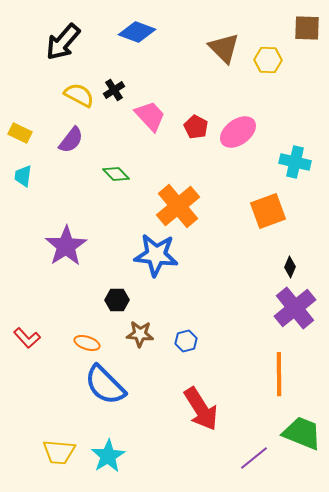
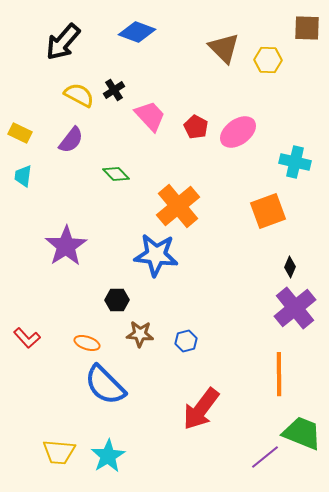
red arrow: rotated 69 degrees clockwise
purple line: moved 11 px right, 1 px up
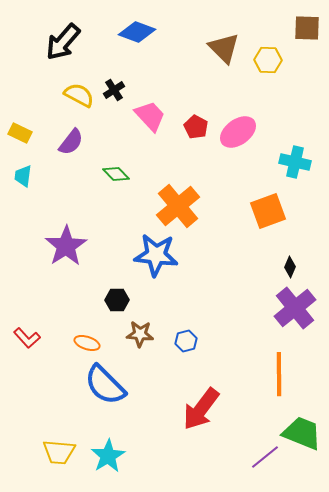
purple semicircle: moved 2 px down
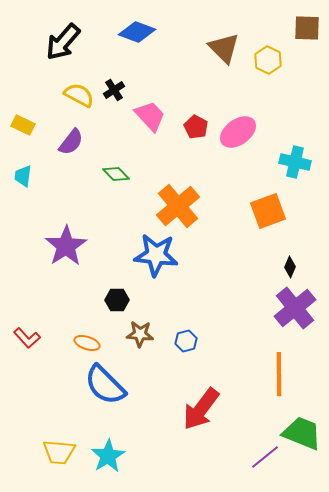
yellow hexagon: rotated 24 degrees clockwise
yellow rectangle: moved 3 px right, 8 px up
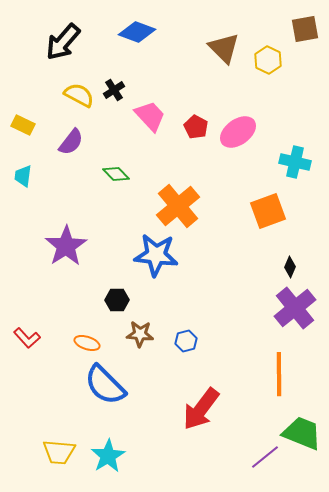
brown square: moved 2 px left, 1 px down; rotated 12 degrees counterclockwise
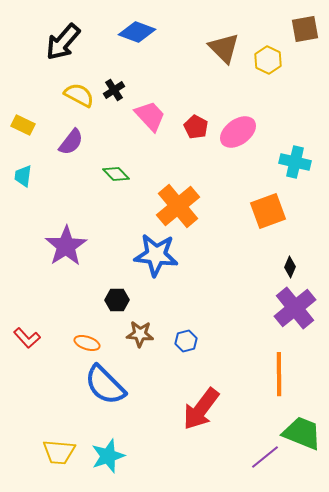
cyan star: rotated 12 degrees clockwise
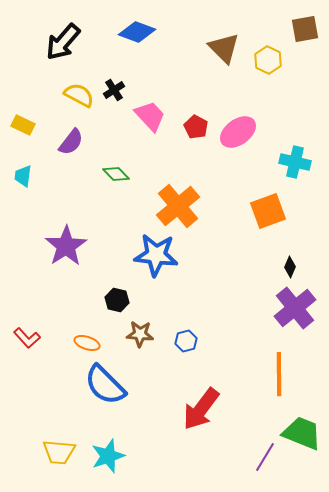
black hexagon: rotated 15 degrees clockwise
purple line: rotated 20 degrees counterclockwise
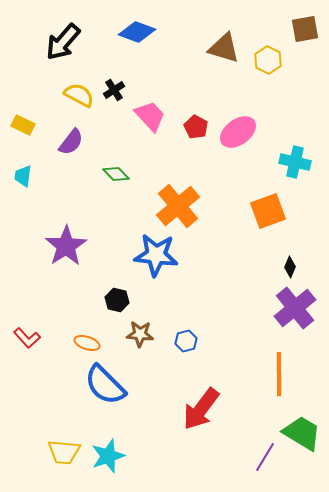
brown triangle: rotated 28 degrees counterclockwise
green trapezoid: rotated 9 degrees clockwise
yellow trapezoid: moved 5 px right
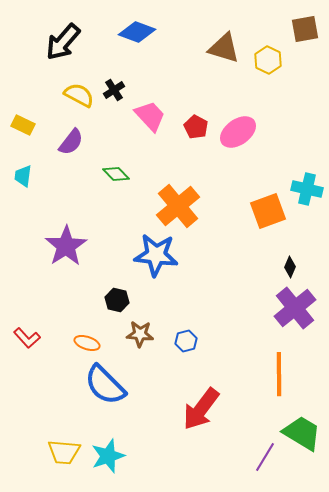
cyan cross: moved 12 px right, 27 px down
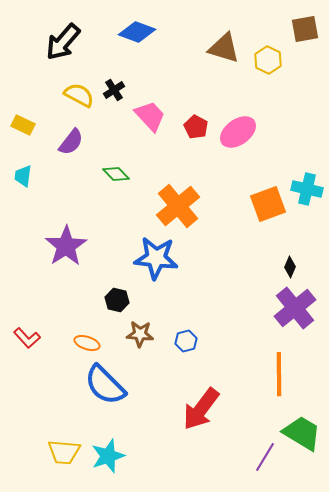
orange square: moved 7 px up
blue star: moved 3 px down
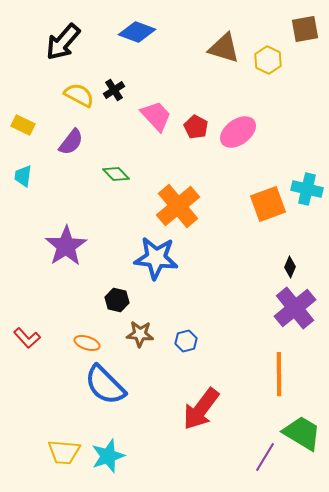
pink trapezoid: moved 6 px right
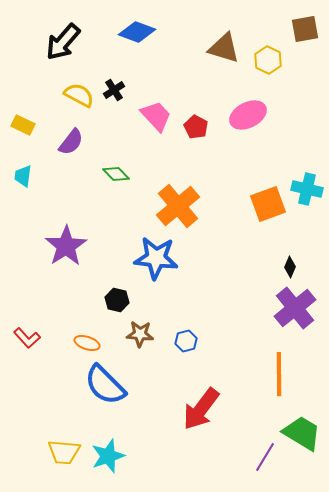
pink ellipse: moved 10 px right, 17 px up; rotated 9 degrees clockwise
